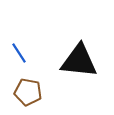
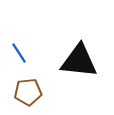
brown pentagon: rotated 16 degrees counterclockwise
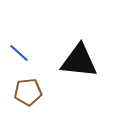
blue line: rotated 15 degrees counterclockwise
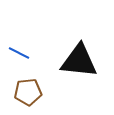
blue line: rotated 15 degrees counterclockwise
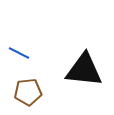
black triangle: moved 5 px right, 9 px down
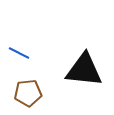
brown pentagon: moved 1 px down
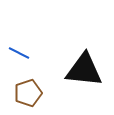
brown pentagon: rotated 12 degrees counterclockwise
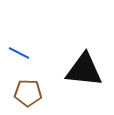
brown pentagon: rotated 20 degrees clockwise
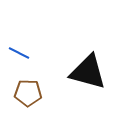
black triangle: moved 4 px right, 2 px down; rotated 9 degrees clockwise
